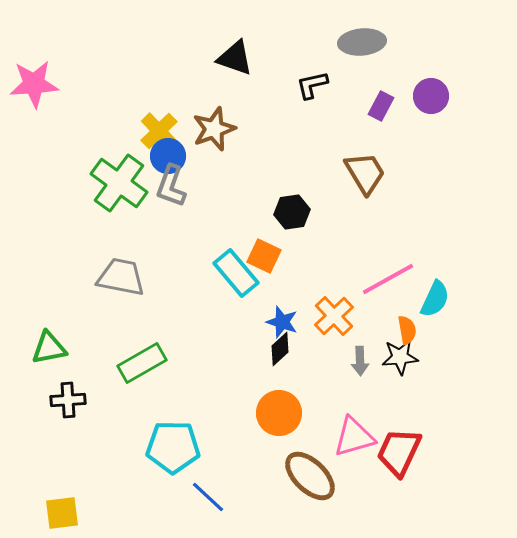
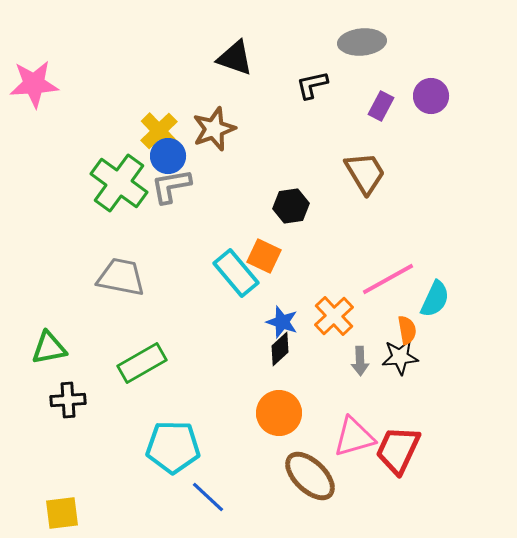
gray L-shape: rotated 60 degrees clockwise
black hexagon: moved 1 px left, 6 px up
red trapezoid: moved 1 px left, 2 px up
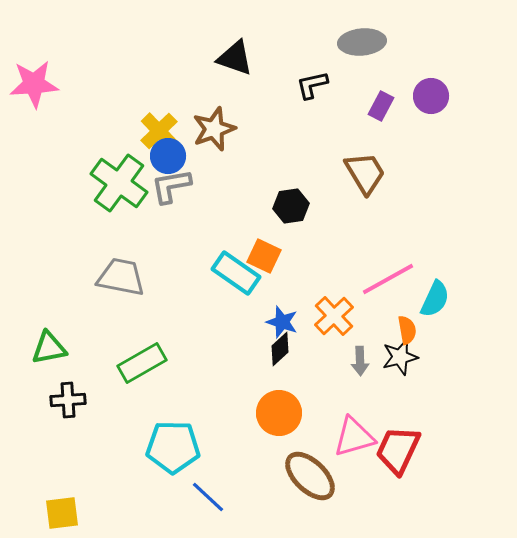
cyan rectangle: rotated 15 degrees counterclockwise
black star: rotated 9 degrees counterclockwise
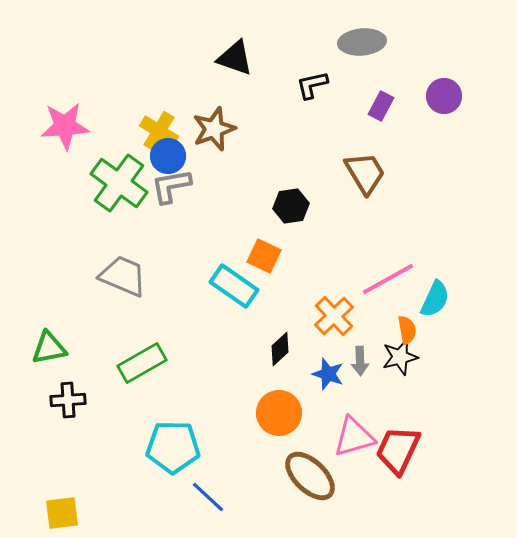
pink star: moved 31 px right, 42 px down
purple circle: moved 13 px right
yellow cross: rotated 15 degrees counterclockwise
cyan rectangle: moved 2 px left, 13 px down
gray trapezoid: moved 2 px right, 1 px up; rotated 12 degrees clockwise
blue star: moved 46 px right, 52 px down
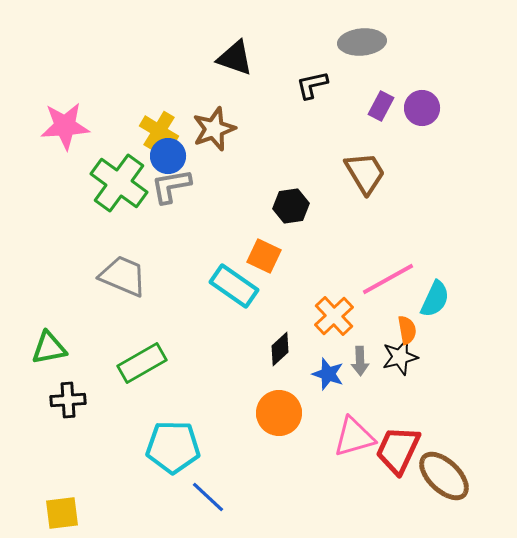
purple circle: moved 22 px left, 12 px down
brown ellipse: moved 134 px right
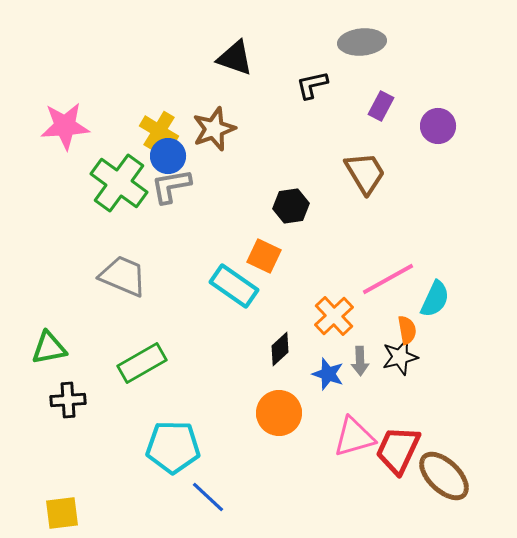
purple circle: moved 16 px right, 18 px down
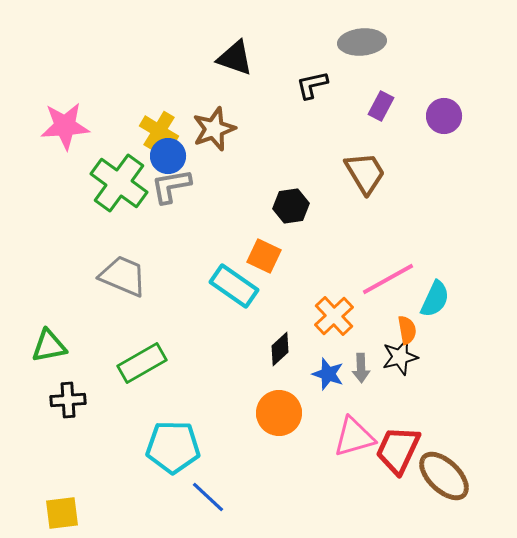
purple circle: moved 6 px right, 10 px up
green triangle: moved 2 px up
gray arrow: moved 1 px right, 7 px down
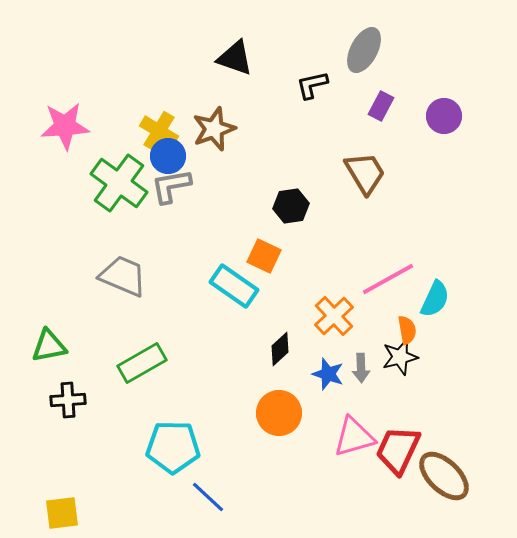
gray ellipse: moved 2 px right, 8 px down; rotated 57 degrees counterclockwise
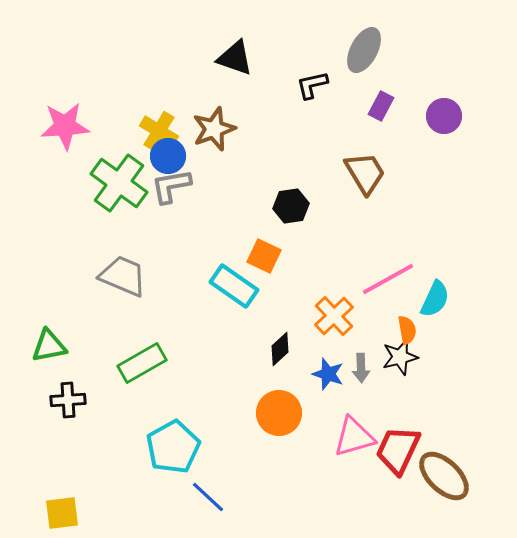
cyan pentagon: rotated 30 degrees counterclockwise
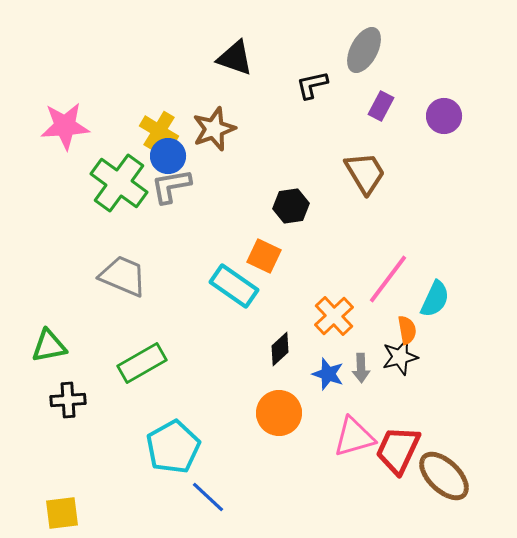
pink line: rotated 24 degrees counterclockwise
